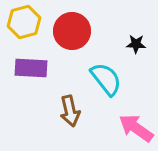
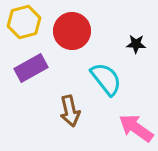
purple rectangle: rotated 32 degrees counterclockwise
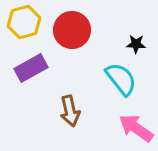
red circle: moved 1 px up
cyan semicircle: moved 15 px right
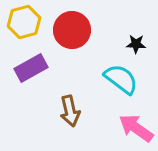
cyan semicircle: rotated 15 degrees counterclockwise
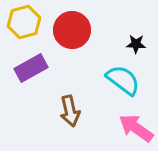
cyan semicircle: moved 2 px right, 1 px down
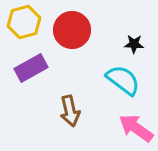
black star: moved 2 px left
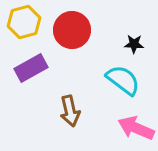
pink arrow: rotated 12 degrees counterclockwise
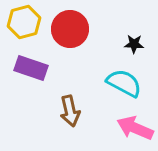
red circle: moved 2 px left, 1 px up
purple rectangle: rotated 48 degrees clockwise
cyan semicircle: moved 1 px right, 3 px down; rotated 9 degrees counterclockwise
pink arrow: moved 1 px left
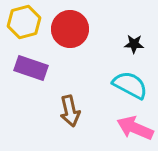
cyan semicircle: moved 6 px right, 2 px down
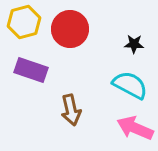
purple rectangle: moved 2 px down
brown arrow: moved 1 px right, 1 px up
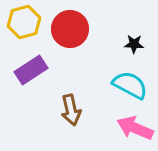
purple rectangle: rotated 52 degrees counterclockwise
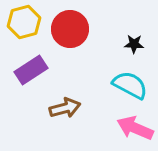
brown arrow: moved 6 px left, 2 px up; rotated 92 degrees counterclockwise
